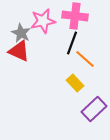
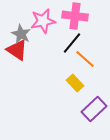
gray star: moved 1 px down
black line: rotated 20 degrees clockwise
red triangle: moved 2 px left, 1 px up; rotated 10 degrees clockwise
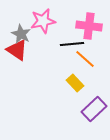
pink cross: moved 14 px right, 10 px down
black line: moved 1 px down; rotated 45 degrees clockwise
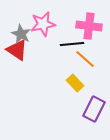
pink star: moved 3 px down
purple rectangle: rotated 20 degrees counterclockwise
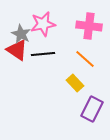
black line: moved 29 px left, 10 px down
purple rectangle: moved 2 px left
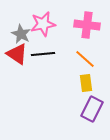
pink cross: moved 2 px left, 1 px up
red triangle: moved 4 px down
yellow rectangle: moved 11 px right; rotated 36 degrees clockwise
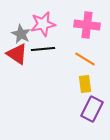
black line: moved 5 px up
orange line: rotated 10 degrees counterclockwise
yellow rectangle: moved 1 px left, 1 px down
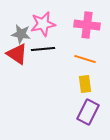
gray star: rotated 18 degrees counterclockwise
orange line: rotated 15 degrees counterclockwise
purple rectangle: moved 4 px left, 3 px down
